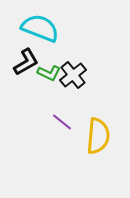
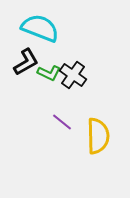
black cross: rotated 16 degrees counterclockwise
yellow semicircle: rotated 6 degrees counterclockwise
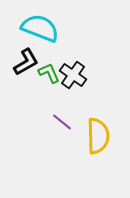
green L-shape: rotated 140 degrees counterclockwise
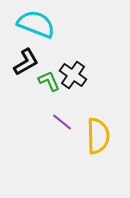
cyan semicircle: moved 4 px left, 4 px up
green L-shape: moved 8 px down
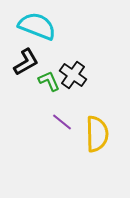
cyan semicircle: moved 1 px right, 2 px down
yellow semicircle: moved 1 px left, 2 px up
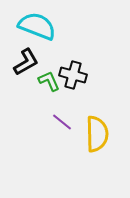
black cross: rotated 20 degrees counterclockwise
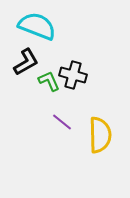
yellow semicircle: moved 3 px right, 1 px down
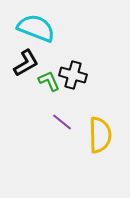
cyan semicircle: moved 1 px left, 2 px down
black L-shape: moved 1 px down
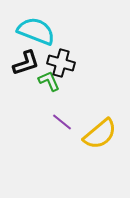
cyan semicircle: moved 3 px down
black L-shape: rotated 12 degrees clockwise
black cross: moved 12 px left, 12 px up
yellow semicircle: moved 1 px up; rotated 51 degrees clockwise
